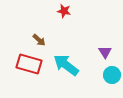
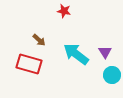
cyan arrow: moved 10 px right, 11 px up
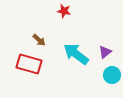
purple triangle: rotated 24 degrees clockwise
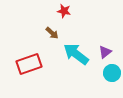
brown arrow: moved 13 px right, 7 px up
red rectangle: rotated 35 degrees counterclockwise
cyan circle: moved 2 px up
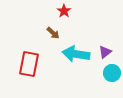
red star: rotated 24 degrees clockwise
brown arrow: moved 1 px right
cyan arrow: rotated 28 degrees counterclockwise
red rectangle: rotated 60 degrees counterclockwise
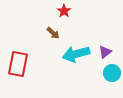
cyan arrow: rotated 24 degrees counterclockwise
red rectangle: moved 11 px left
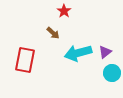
cyan arrow: moved 2 px right, 1 px up
red rectangle: moved 7 px right, 4 px up
